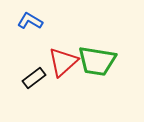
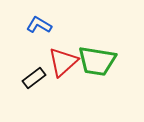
blue L-shape: moved 9 px right, 4 px down
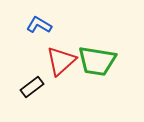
red triangle: moved 2 px left, 1 px up
black rectangle: moved 2 px left, 9 px down
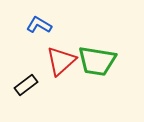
black rectangle: moved 6 px left, 2 px up
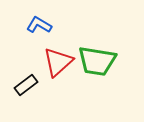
red triangle: moved 3 px left, 1 px down
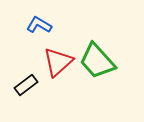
green trapezoid: rotated 39 degrees clockwise
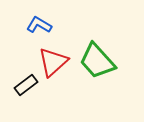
red triangle: moved 5 px left
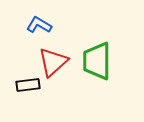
green trapezoid: rotated 42 degrees clockwise
black rectangle: moved 2 px right; rotated 30 degrees clockwise
